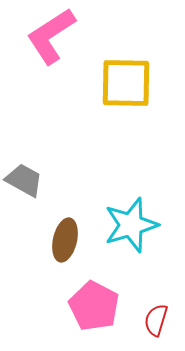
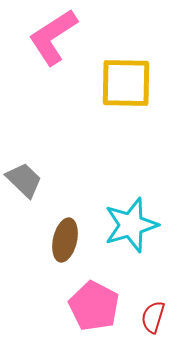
pink L-shape: moved 2 px right, 1 px down
gray trapezoid: rotated 15 degrees clockwise
red semicircle: moved 3 px left, 3 px up
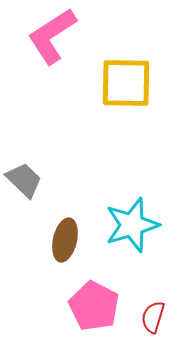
pink L-shape: moved 1 px left, 1 px up
cyan star: moved 1 px right
